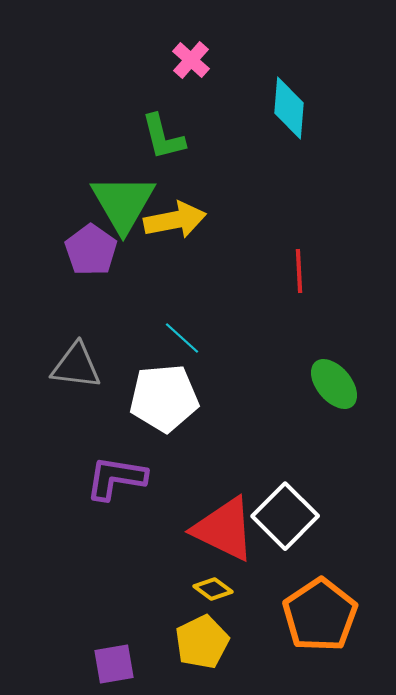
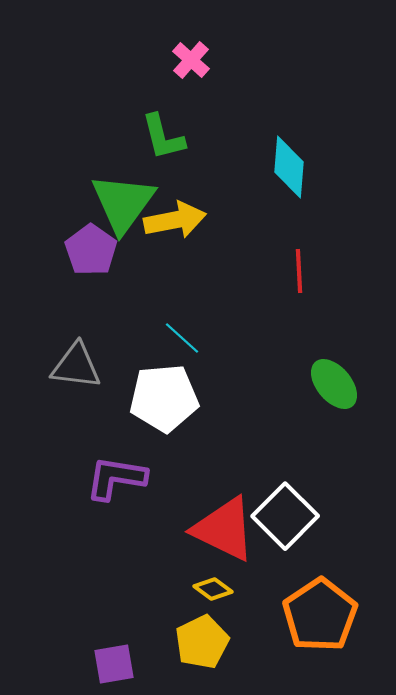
cyan diamond: moved 59 px down
green triangle: rotated 6 degrees clockwise
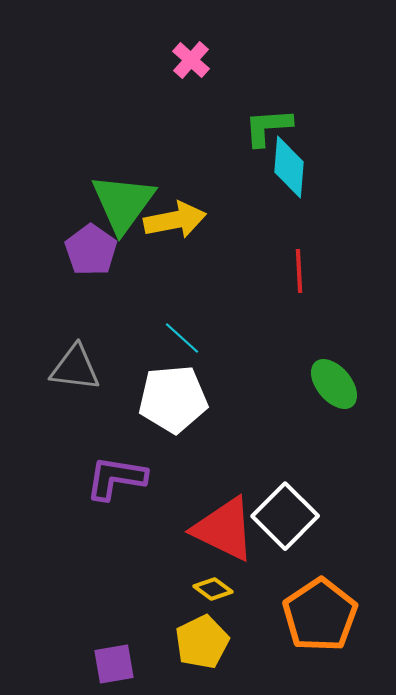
green L-shape: moved 105 px right, 10 px up; rotated 100 degrees clockwise
gray triangle: moved 1 px left, 2 px down
white pentagon: moved 9 px right, 1 px down
